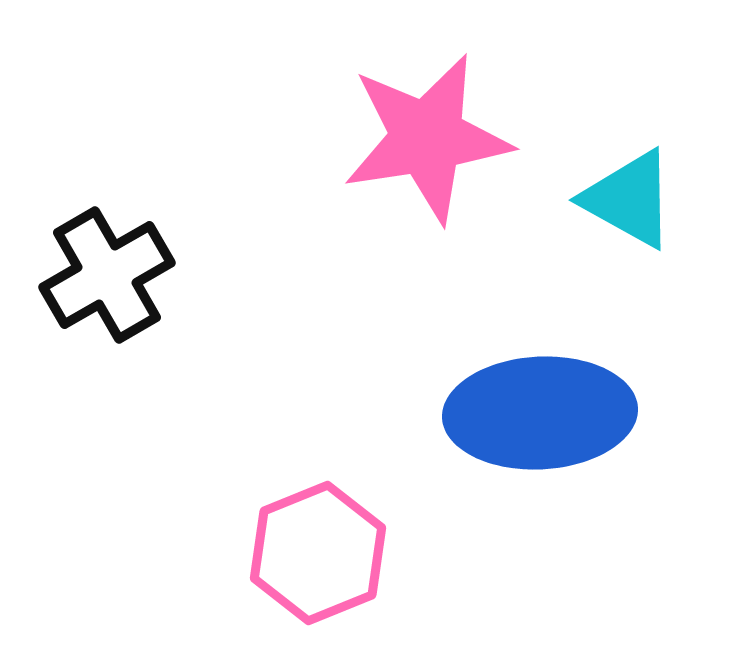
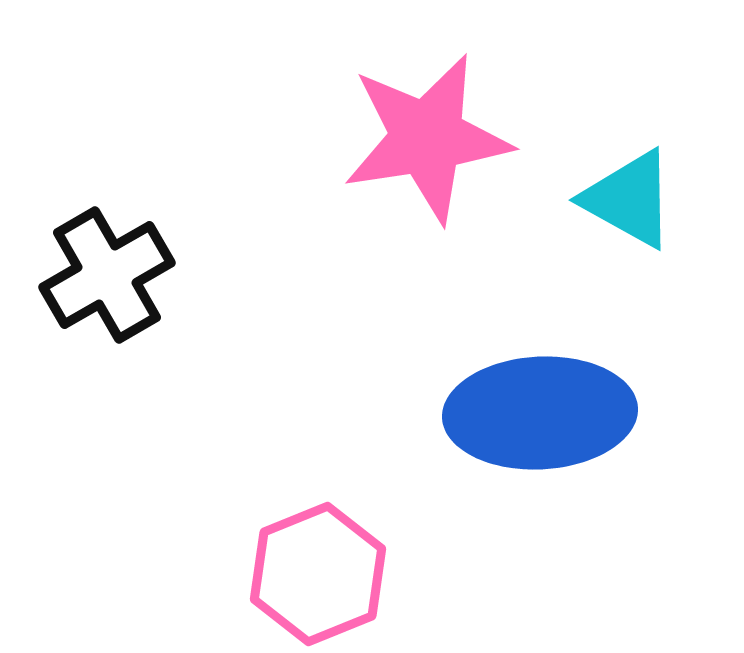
pink hexagon: moved 21 px down
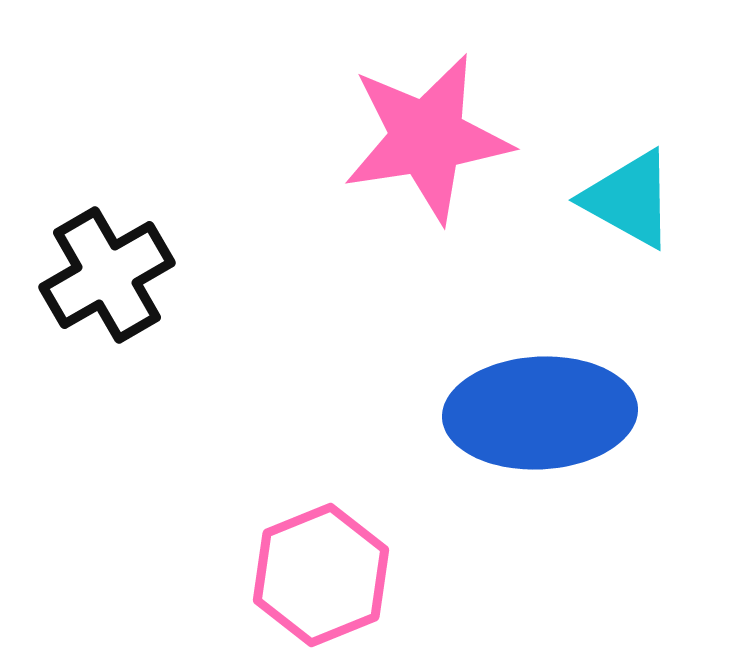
pink hexagon: moved 3 px right, 1 px down
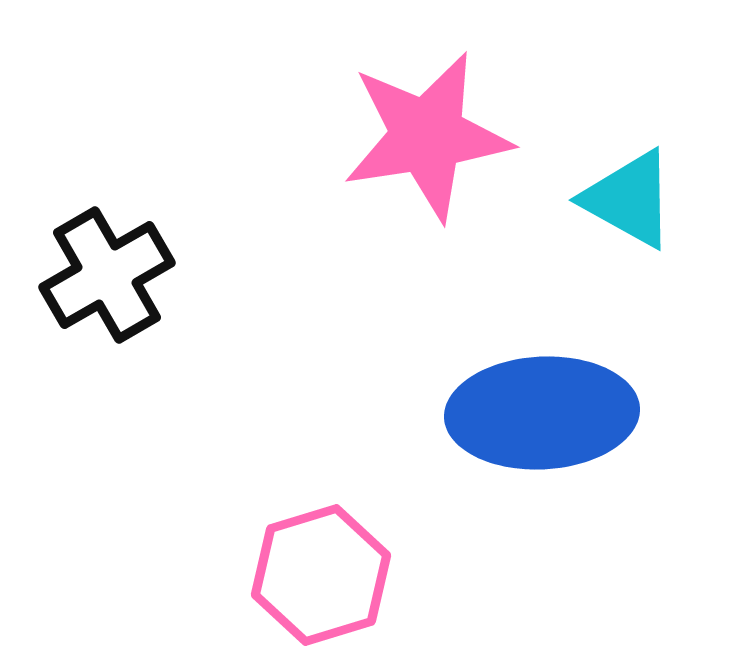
pink star: moved 2 px up
blue ellipse: moved 2 px right
pink hexagon: rotated 5 degrees clockwise
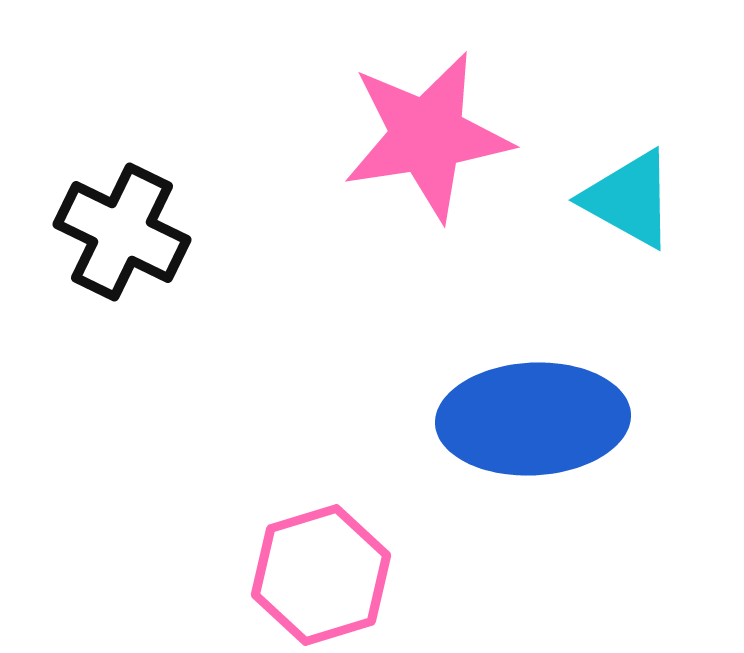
black cross: moved 15 px right, 43 px up; rotated 34 degrees counterclockwise
blue ellipse: moved 9 px left, 6 px down
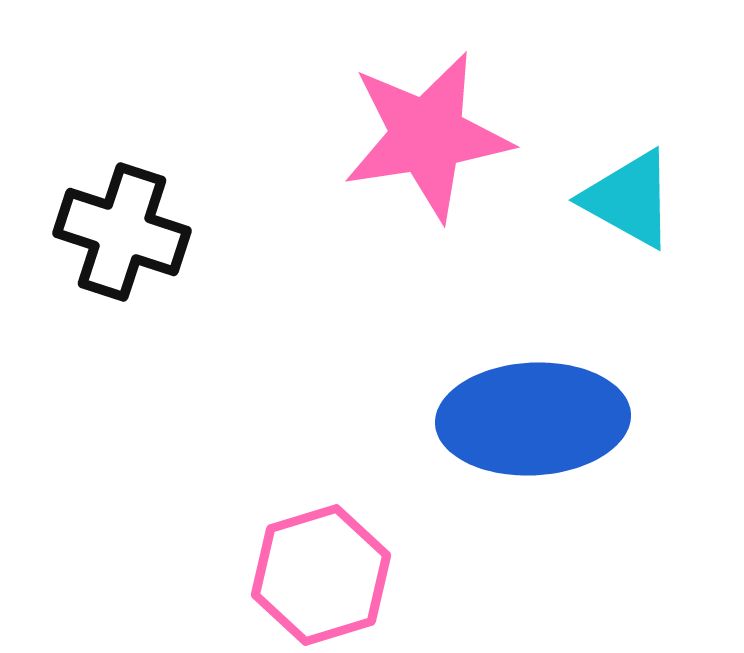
black cross: rotated 8 degrees counterclockwise
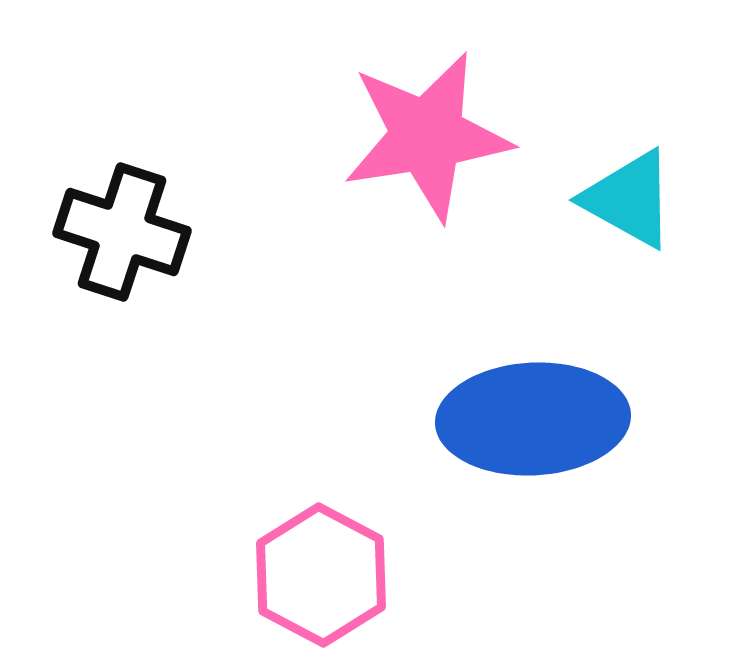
pink hexagon: rotated 15 degrees counterclockwise
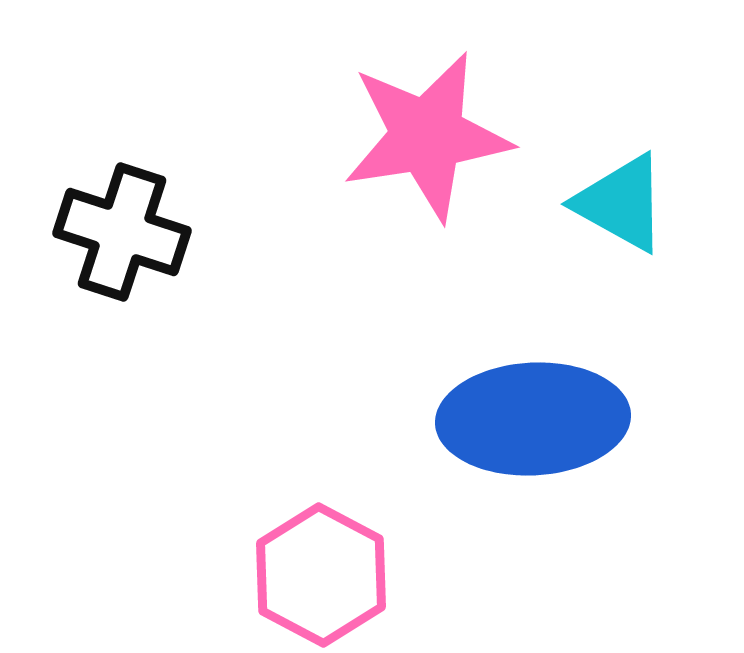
cyan triangle: moved 8 px left, 4 px down
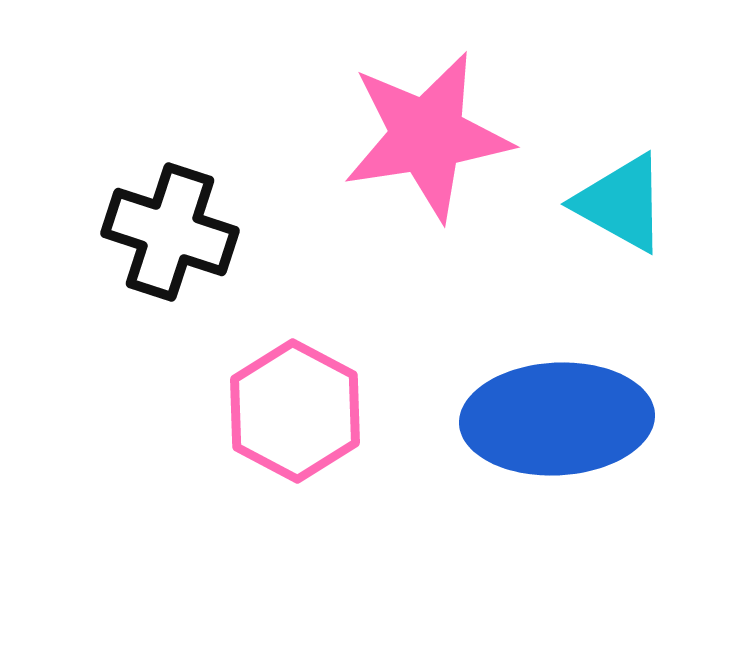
black cross: moved 48 px right
blue ellipse: moved 24 px right
pink hexagon: moved 26 px left, 164 px up
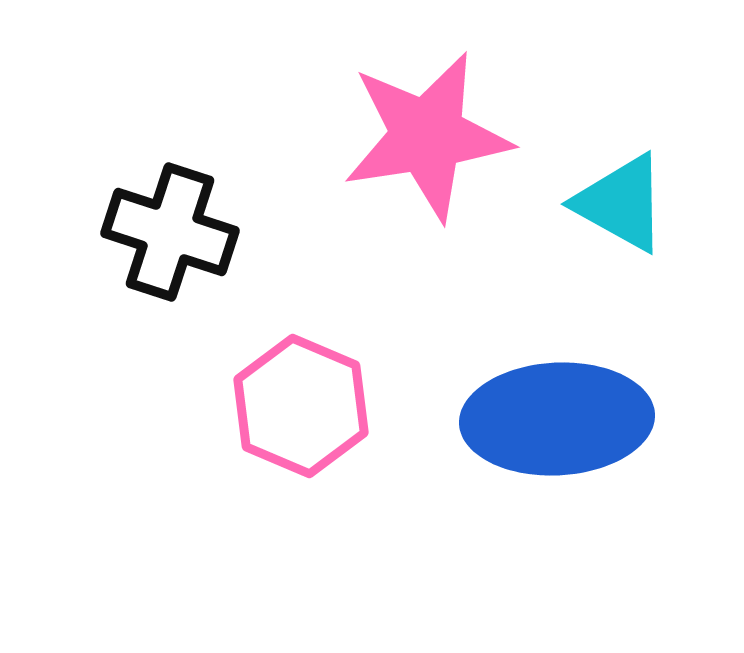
pink hexagon: moved 6 px right, 5 px up; rotated 5 degrees counterclockwise
